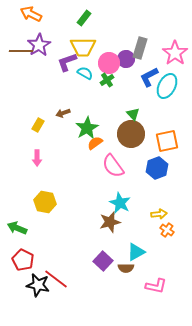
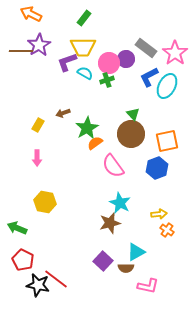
gray rectangle: moved 6 px right; rotated 70 degrees counterclockwise
green cross: rotated 16 degrees clockwise
brown star: moved 1 px down
pink L-shape: moved 8 px left
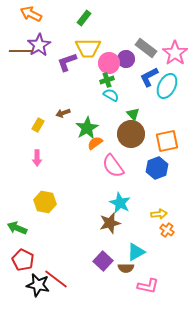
yellow trapezoid: moved 5 px right, 1 px down
cyan semicircle: moved 26 px right, 22 px down
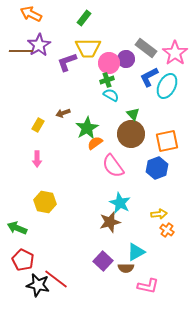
pink arrow: moved 1 px down
brown star: moved 1 px up
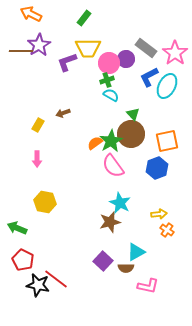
green star: moved 24 px right, 13 px down
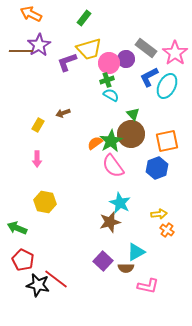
yellow trapezoid: moved 1 px right, 1 px down; rotated 16 degrees counterclockwise
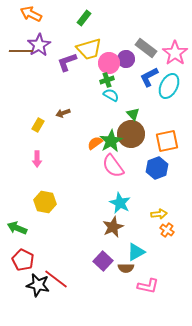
cyan ellipse: moved 2 px right
brown star: moved 3 px right, 5 px down; rotated 10 degrees counterclockwise
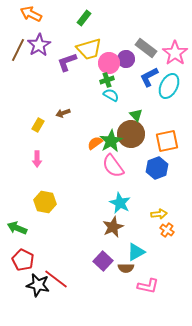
brown line: moved 3 px left, 1 px up; rotated 65 degrees counterclockwise
green triangle: moved 3 px right, 1 px down
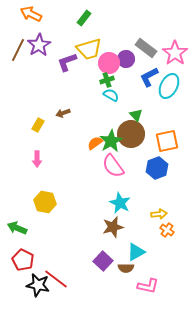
brown star: rotated 10 degrees clockwise
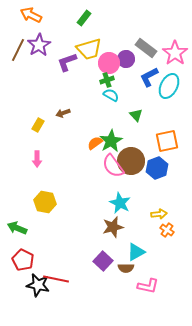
orange arrow: moved 1 px down
brown circle: moved 27 px down
red line: rotated 25 degrees counterclockwise
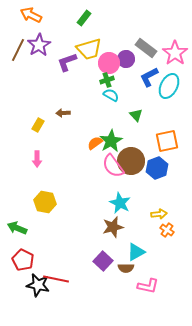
brown arrow: rotated 16 degrees clockwise
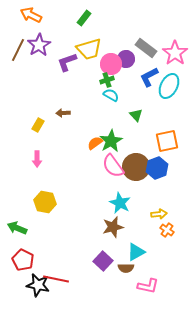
pink circle: moved 2 px right, 1 px down
brown circle: moved 5 px right, 6 px down
